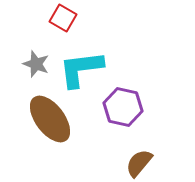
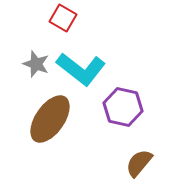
cyan L-shape: rotated 135 degrees counterclockwise
brown ellipse: rotated 72 degrees clockwise
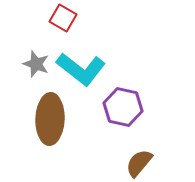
brown ellipse: rotated 33 degrees counterclockwise
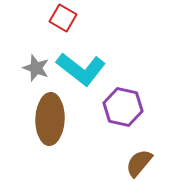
gray star: moved 4 px down
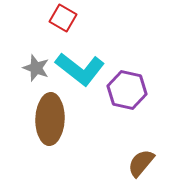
cyan L-shape: moved 1 px left
purple hexagon: moved 4 px right, 17 px up
brown semicircle: moved 2 px right
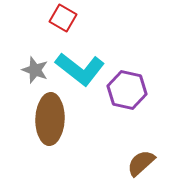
gray star: moved 1 px left, 2 px down
brown semicircle: rotated 8 degrees clockwise
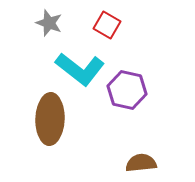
red square: moved 44 px right, 7 px down
gray star: moved 14 px right, 47 px up
brown semicircle: rotated 36 degrees clockwise
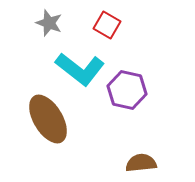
brown ellipse: moved 2 px left; rotated 33 degrees counterclockwise
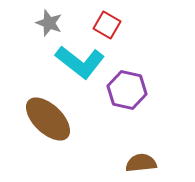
cyan L-shape: moved 7 px up
brown ellipse: rotated 15 degrees counterclockwise
